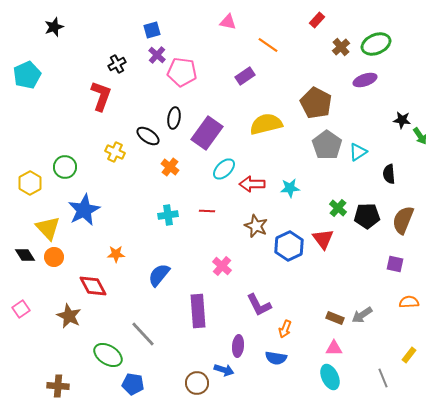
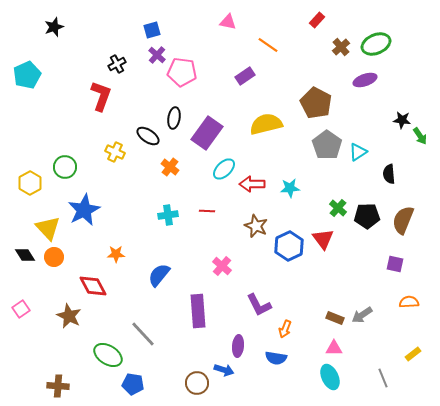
yellow rectangle at (409, 355): moved 4 px right, 1 px up; rotated 14 degrees clockwise
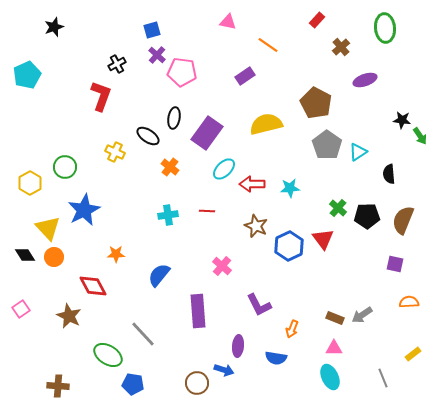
green ellipse at (376, 44): moved 9 px right, 16 px up; rotated 72 degrees counterclockwise
orange arrow at (285, 329): moved 7 px right
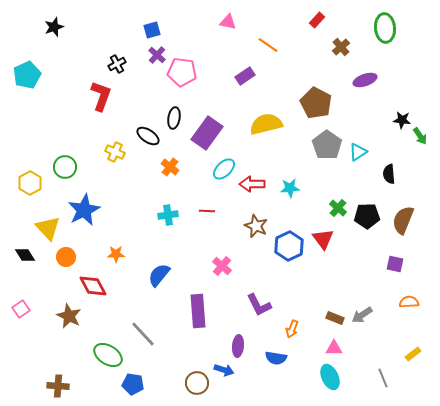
orange circle at (54, 257): moved 12 px right
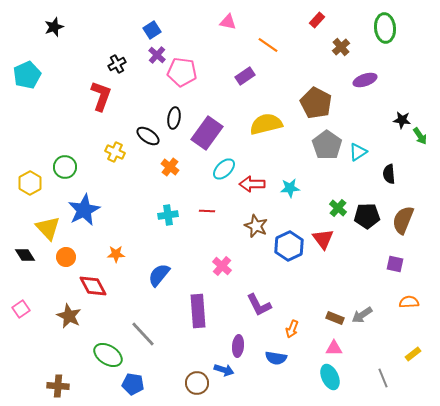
blue square at (152, 30): rotated 18 degrees counterclockwise
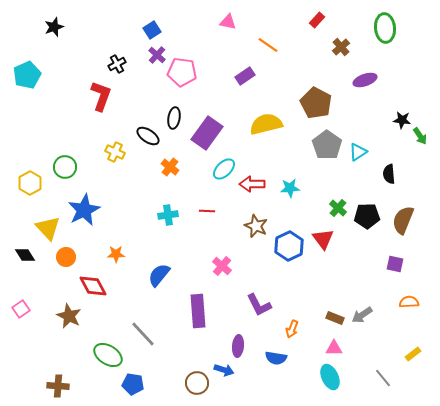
gray line at (383, 378): rotated 18 degrees counterclockwise
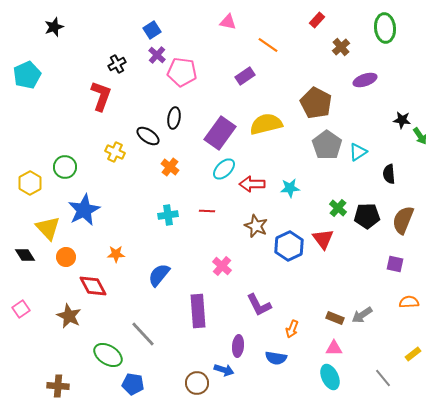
purple rectangle at (207, 133): moved 13 px right
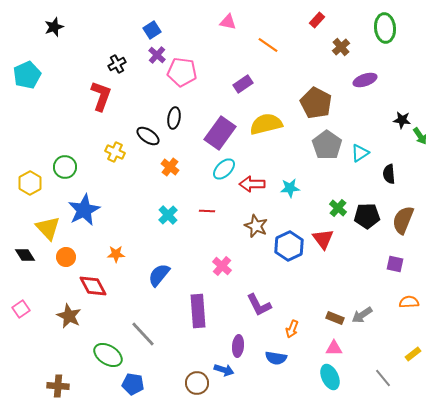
purple rectangle at (245, 76): moved 2 px left, 8 px down
cyan triangle at (358, 152): moved 2 px right, 1 px down
cyan cross at (168, 215): rotated 36 degrees counterclockwise
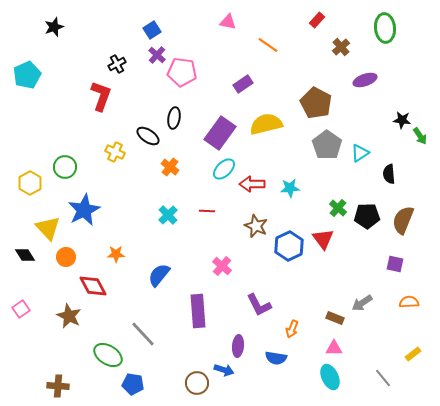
gray arrow at (362, 315): moved 12 px up
